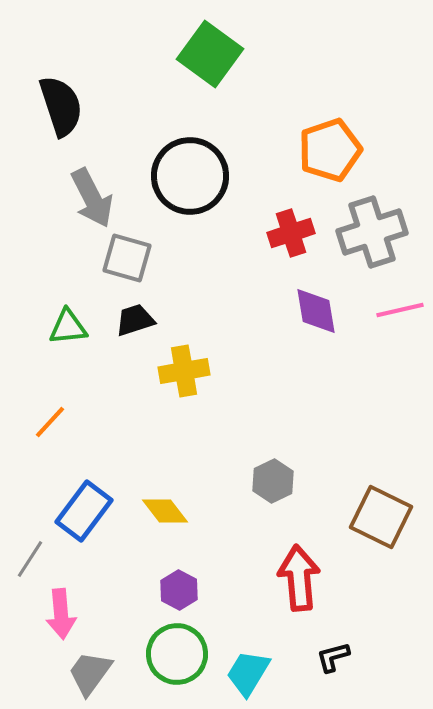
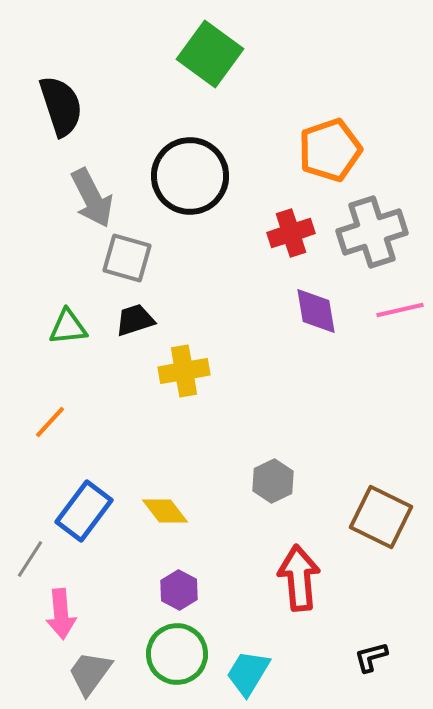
black L-shape: moved 38 px right
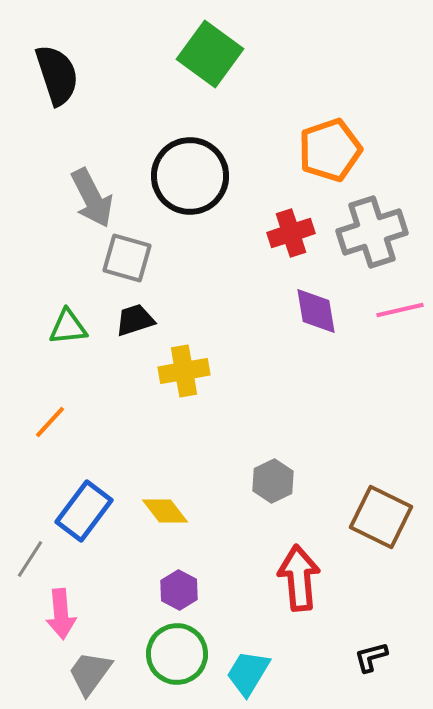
black semicircle: moved 4 px left, 31 px up
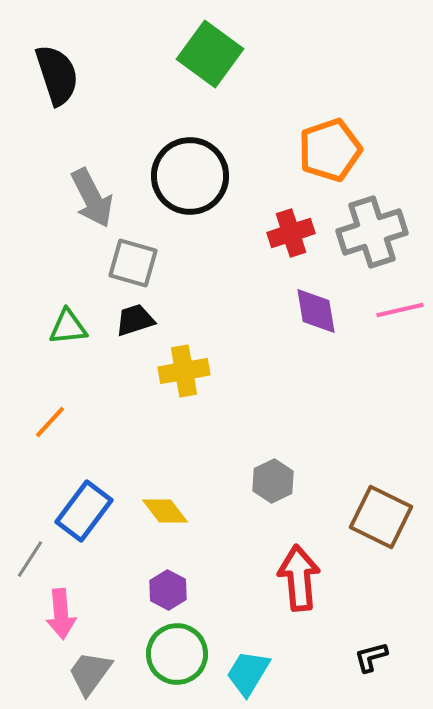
gray square: moved 6 px right, 5 px down
purple hexagon: moved 11 px left
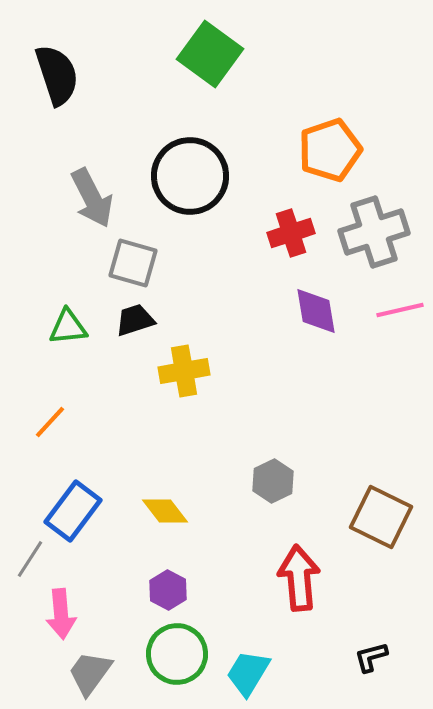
gray cross: moved 2 px right
blue rectangle: moved 11 px left
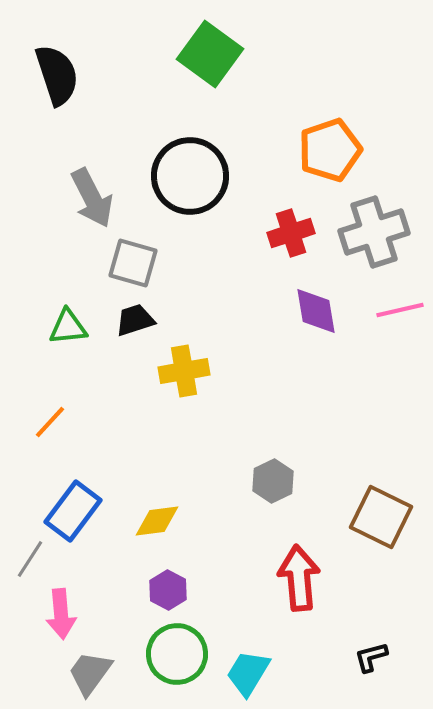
yellow diamond: moved 8 px left, 10 px down; rotated 60 degrees counterclockwise
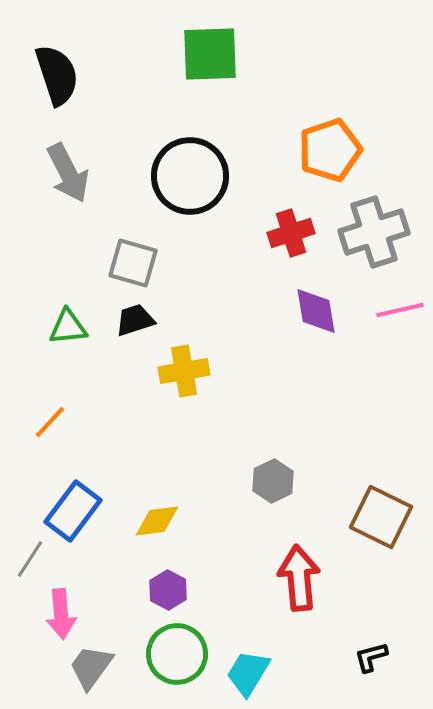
green square: rotated 38 degrees counterclockwise
gray arrow: moved 24 px left, 25 px up
gray trapezoid: moved 1 px right, 6 px up
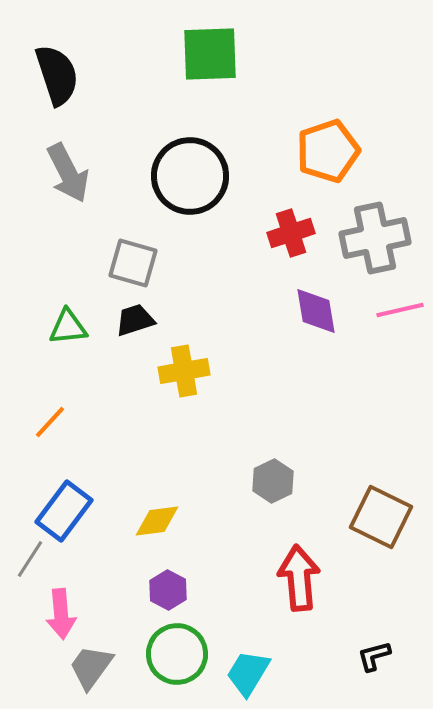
orange pentagon: moved 2 px left, 1 px down
gray cross: moved 1 px right, 6 px down; rotated 6 degrees clockwise
blue rectangle: moved 9 px left
black L-shape: moved 3 px right, 1 px up
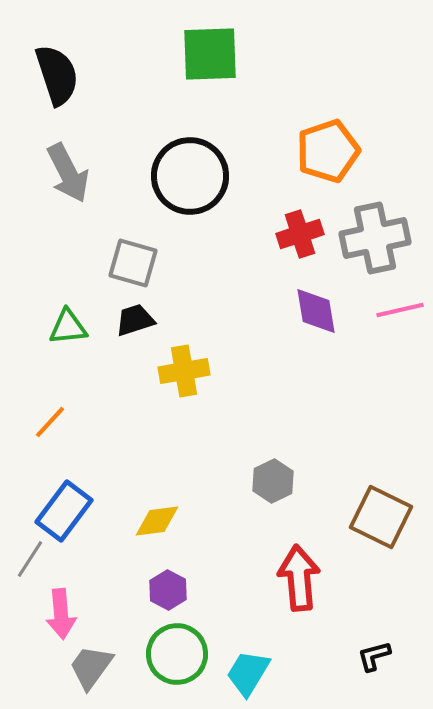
red cross: moved 9 px right, 1 px down
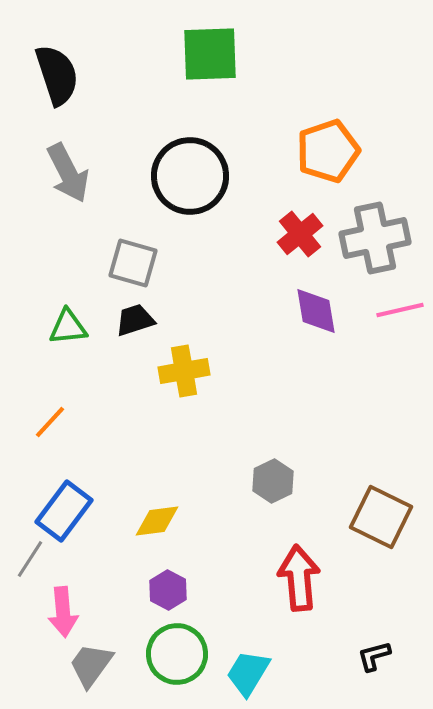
red cross: rotated 21 degrees counterclockwise
pink arrow: moved 2 px right, 2 px up
gray trapezoid: moved 2 px up
